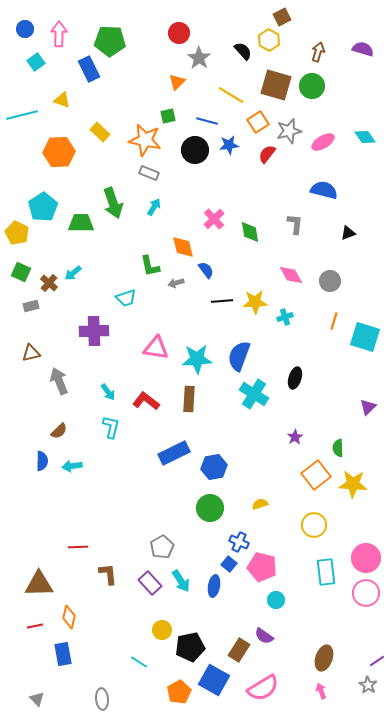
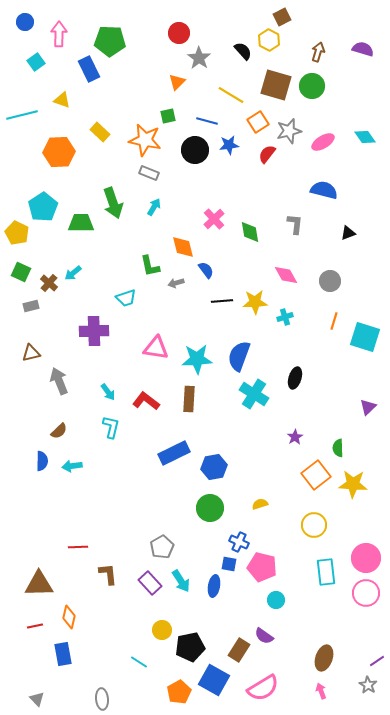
blue circle at (25, 29): moved 7 px up
pink diamond at (291, 275): moved 5 px left
blue square at (229, 564): rotated 28 degrees counterclockwise
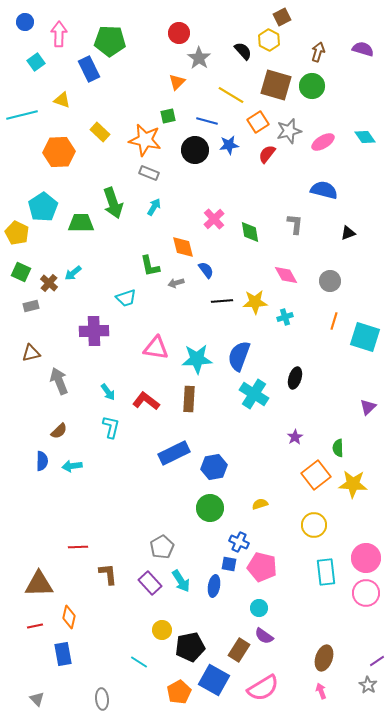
cyan circle at (276, 600): moved 17 px left, 8 px down
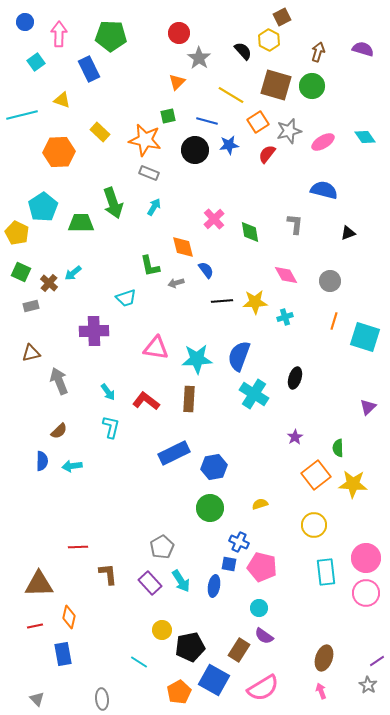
green pentagon at (110, 41): moved 1 px right, 5 px up
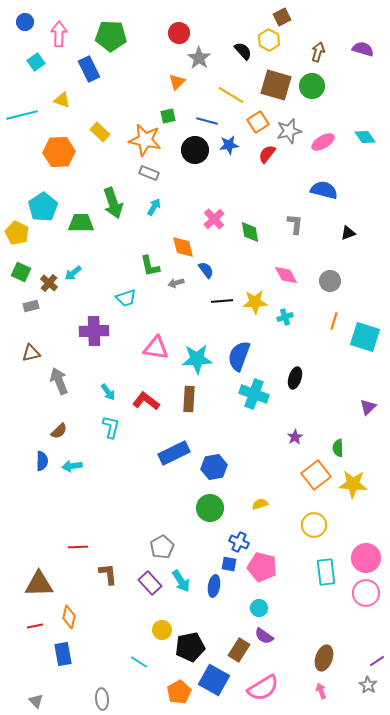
cyan cross at (254, 394): rotated 12 degrees counterclockwise
gray triangle at (37, 699): moved 1 px left, 2 px down
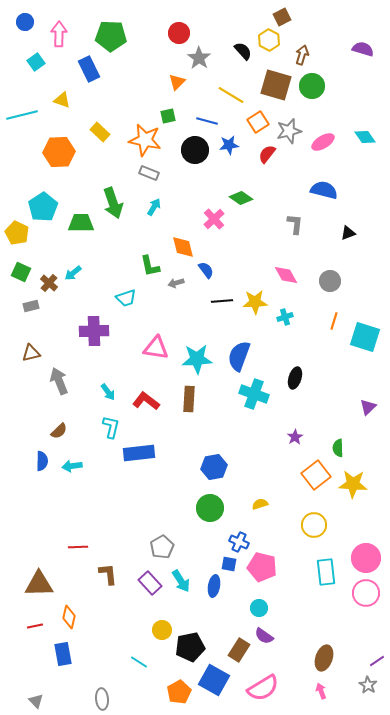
brown arrow at (318, 52): moved 16 px left, 3 px down
green diamond at (250, 232): moved 9 px left, 34 px up; rotated 45 degrees counterclockwise
blue rectangle at (174, 453): moved 35 px left; rotated 20 degrees clockwise
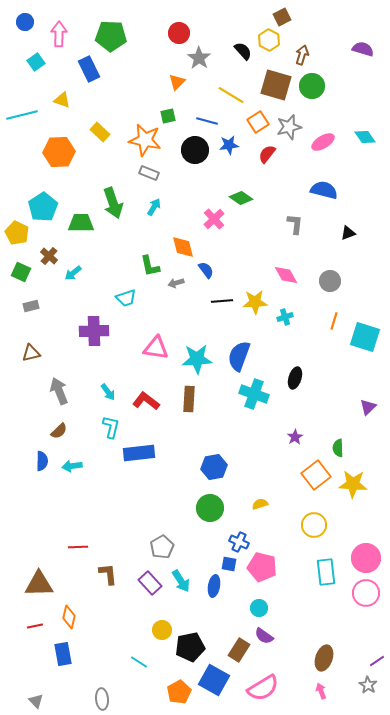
gray star at (289, 131): moved 4 px up
brown cross at (49, 283): moved 27 px up
gray arrow at (59, 381): moved 10 px down
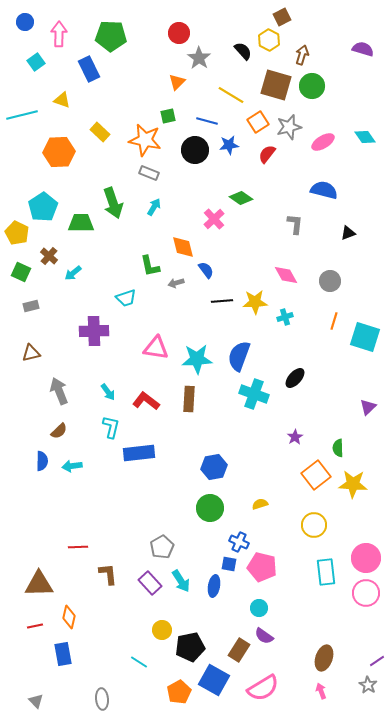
black ellipse at (295, 378): rotated 25 degrees clockwise
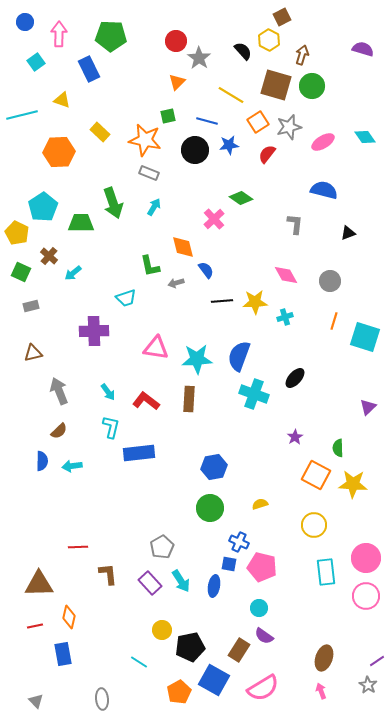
red circle at (179, 33): moved 3 px left, 8 px down
brown triangle at (31, 353): moved 2 px right
orange square at (316, 475): rotated 24 degrees counterclockwise
pink circle at (366, 593): moved 3 px down
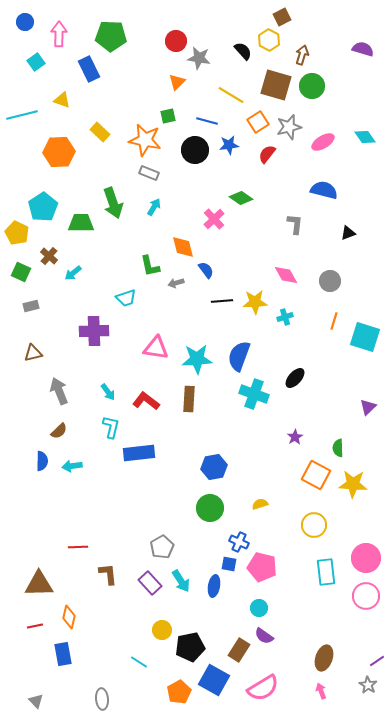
gray star at (199, 58): rotated 25 degrees counterclockwise
